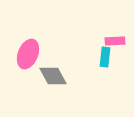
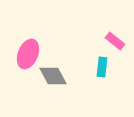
pink rectangle: rotated 42 degrees clockwise
cyan rectangle: moved 3 px left, 10 px down
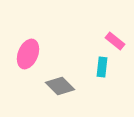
gray diamond: moved 7 px right, 10 px down; rotated 16 degrees counterclockwise
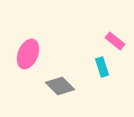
cyan rectangle: rotated 24 degrees counterclockwise
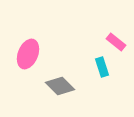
pink rectangle: moved 1 px right, 1 px down
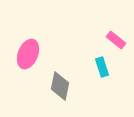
pink rectangle: moved 2 px up
gray diamond: rotated 56 degrees clockwise
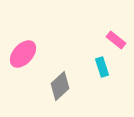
pink ellipse: moved 5 px left; rotated 20 degrees clockwise
gray diamond: rotated 36 degrees clockwise
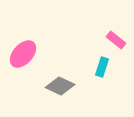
cyan rectangle: rotated 36 degrees clockwise
gray diamond: rotated 68 degrees clockwise
